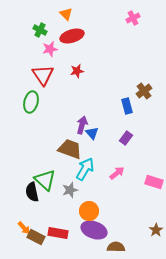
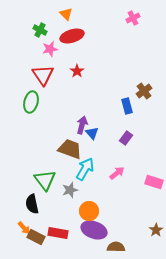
red star: rotated 24 degrees counterclockwise
green triangle: rotated 10 degrees clockwise
black semicircle: moved 12 px down
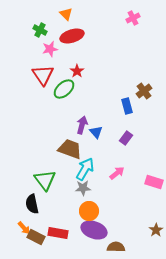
green ellipse: moved 33 px right, 13 px up; rotated 35 degrees clockwise
blue triangle: moved 4 px right, 1 px up
gray star: moved 13 px right, 2 px up; rotated 14 degrees clockwise
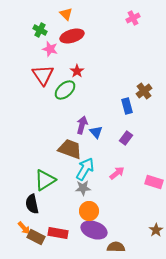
pink star: rotated 28 degrees clockwise
green ellipse: moved 1 px right, 1 px down
green triangle: rotated 35 degrees clockwise
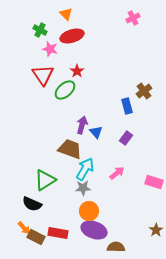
black semicircle: rotated 54 degrees counterclockwise
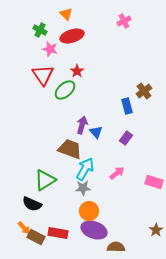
pink cross: moved 9 px left, 3 px down
